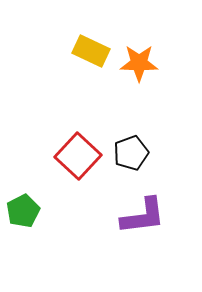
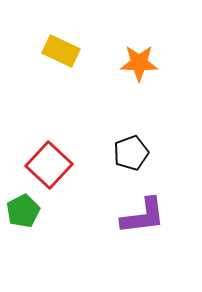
yellow rectangle: moved 30 px left
red square: moved 29 px left, 9 px down
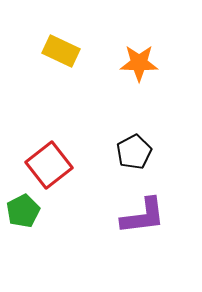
black pentagon: moved 3 px right, 1 px up; rotated 8 degrees counterclockwise
red square: rotated 9 degrees clockwise
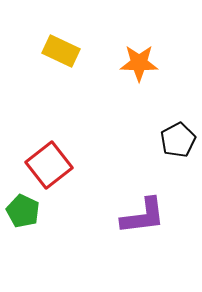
black pentagon: moved 44 px right, 12 px up
green pentagon: rotated 20 degrees counterclockwise
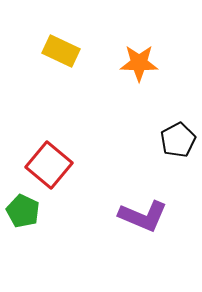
red square: rotated 12 degrees counterclockwise
purple L-shape: rotated 30 degrees clockwise
